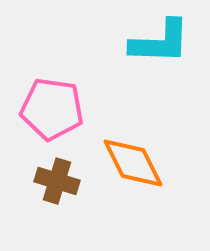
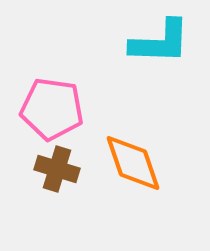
orange diamond: rotated 8 degrees clockwise
brown cross: moved 12 px up
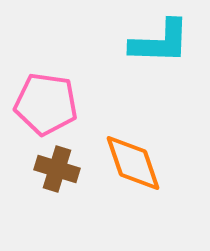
pink pentagon: moved 6 px left, 5 px up
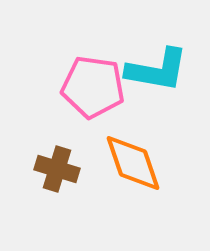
cyan L-shape: moved 3 px left, 28 px down; rotated 8 degrees clockwise
pink pentagon: moved 47 px right, 17 px up
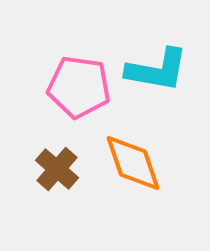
pink pentagon: moved 14 px left
brown cross: rotated 24 degrees clockwise
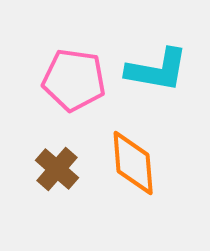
pink pentagon: moved 5 px left, 7 px up
orange diamond: rotated 14 degrees clockwise
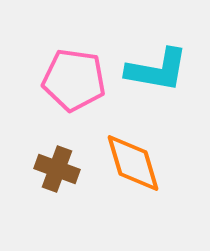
orange diamond: rotated 12 degrees counterclockwise
brown cross: rotated 21 degrees counterclockwise
